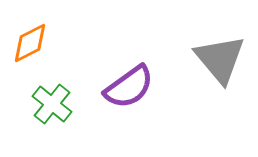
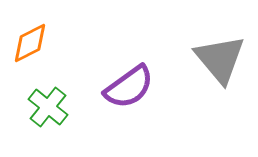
green cross: moved 4 px left, 3 px down
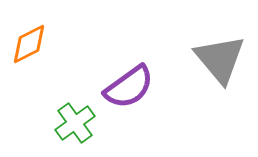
orange diamond: moved 1 px left, 1 px down
green cross: moved 27 px right, 16 px down; rotated 15 degrees clockwise
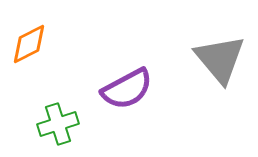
purple semicircle: moved 2 px left, 2 px down; rotated 8 degrees clockwise
green cross: moved 17 px left, 1 px down; rotated 18 degrees clockwise
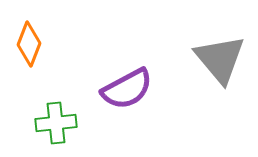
orange diamond: rotated 42 degrees counterclockwise
green cross: moved 2 px left, 1 px up; rotated 12 degrees clockwise
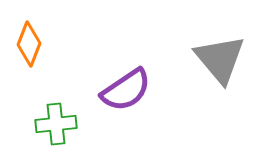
purple semicircle: moved 1 px left, 1 px down; rotated 6 degrees counterclockwise
green cross: moved 1 px down
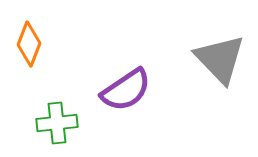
gray triangle: rotated 4 degrees counterclockwise
green cross: moved 1 px right, 1 px up
